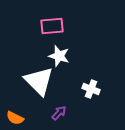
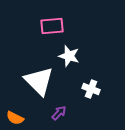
white star: moved 10 px right
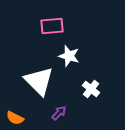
white cross: rotated 18 degrees clockwise
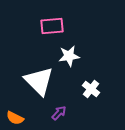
white star: rotated 25 degrees counterclockwise
